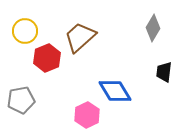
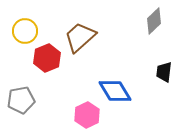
gray diamond: moved 1 px right, 7 px up; rotated 16 degrees clockwise
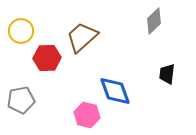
yellow circle: moved 4 px left
brown trapezoid: moved 2 px right
red hexagon: rotated 20 degrees clockwise
black trapezoid: moved 3 px right, 2 px down
blue diamond: rotated 12 degrees clockwise
pink hexagon: rotated 20 degrees counterclockwise
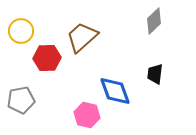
black trapezoid: moved 12 px left
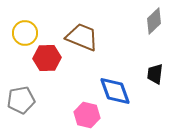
yellow circle: moved 4 px right, 2 px down
brown trapezoid: rotated 64 degrees clockwise
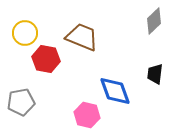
red hexagon: moved 1 px left, 1 px down; rotated 12 degrees clockwise
gray pentagon: moved 2 px down
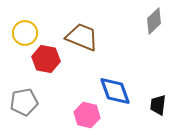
black trapezoid: moved 3 px right, 31 px down
gray pentagon: moved 3 px right
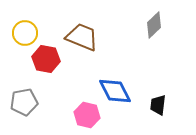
gray diamond: moved 4 px down
blue diamond: rotated 8 degrees counterclockwise
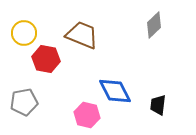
yellow circle: moved 1 px left
brown trapezoid: moved 2 px up
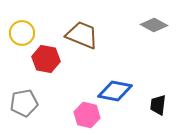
gray diamond: rotated 72 degrees clockwise
yellow circle: moved 2 px left
blue diamond: rotated 52 degrees counterclockwise
gray pentagon: moved 1 px down
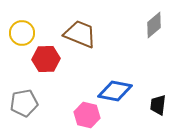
gray diamond: rotated 68 degrees counterclockwise
brown trapezoid: moved 2 px left, 1 px up
red hexagon: rotated 12 degrees counterclockwise
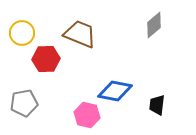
black trapezoid: moved 1 px left
